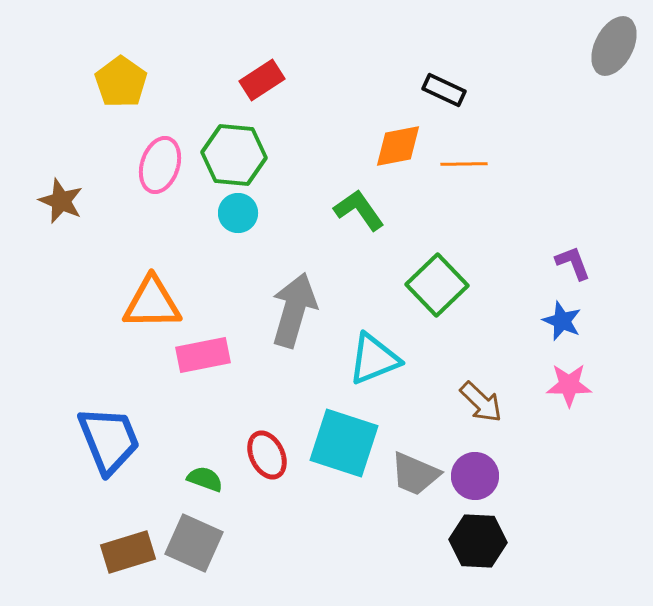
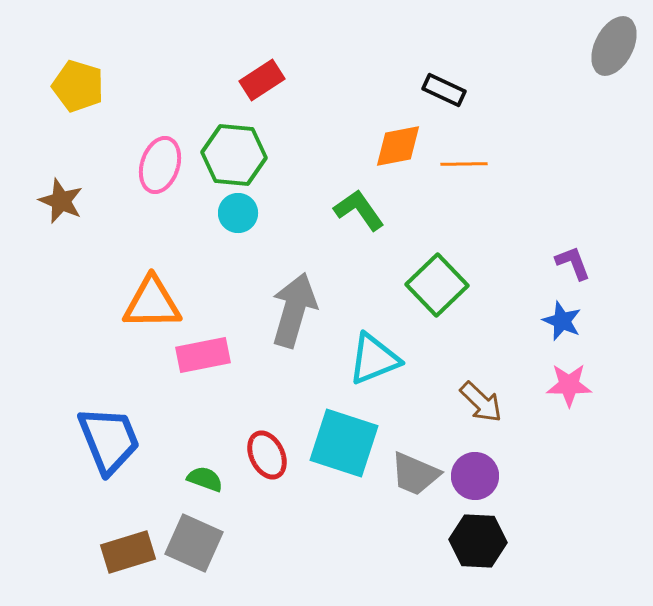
yellow pentagon: moved 43 px left, 4 px down; rotated 18 degrees counterclockwise
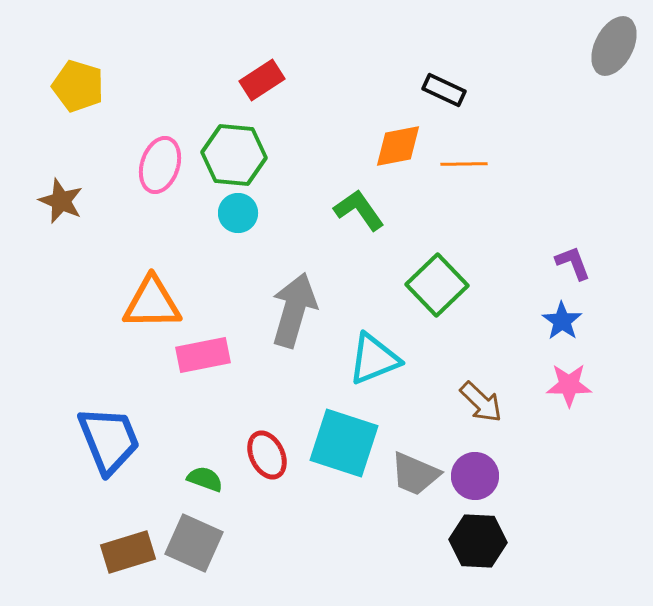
blue star: rotated 12 degrees clockwise
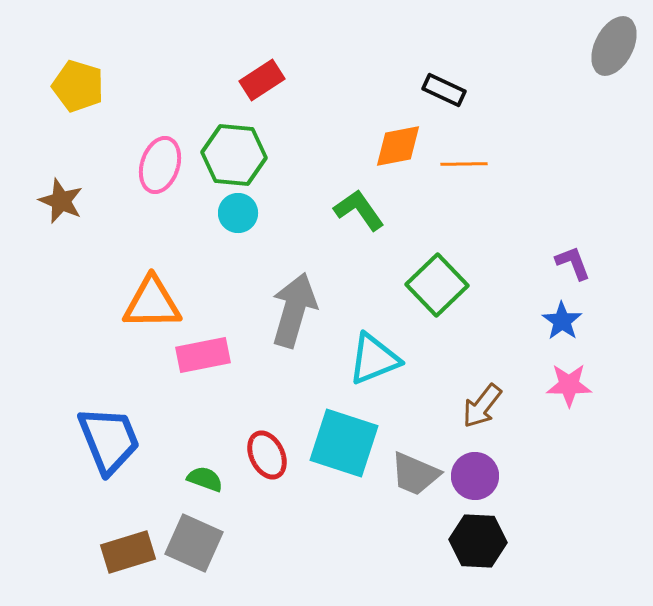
brown arrow: moved 1 px right, 4 px down; rotated 84 degrees clockwise
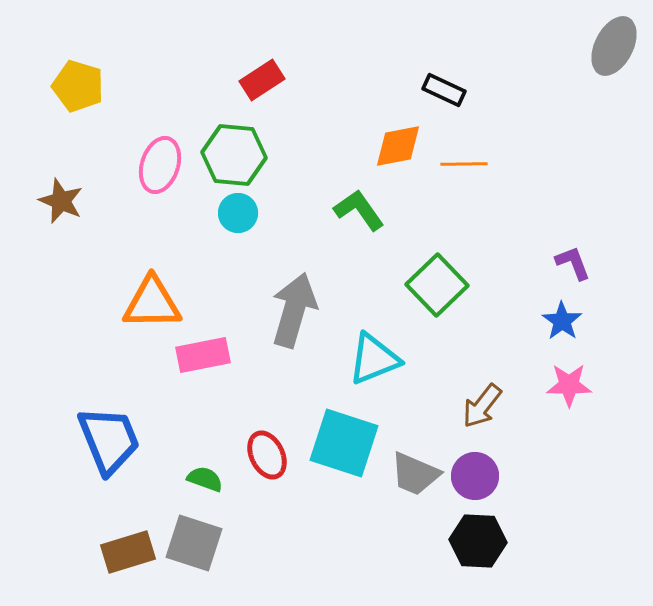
gray square: rotated 6 degrees counterclockwise
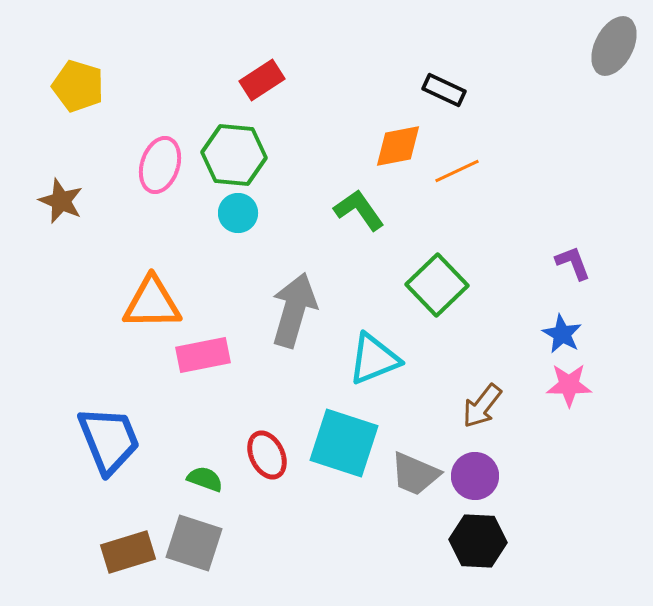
orange line: moved 7 px left, 7 px down; rotated 24 degrees counterclockwise
blue star: moved 13 px down; rotated 6 degrees counterclockwise
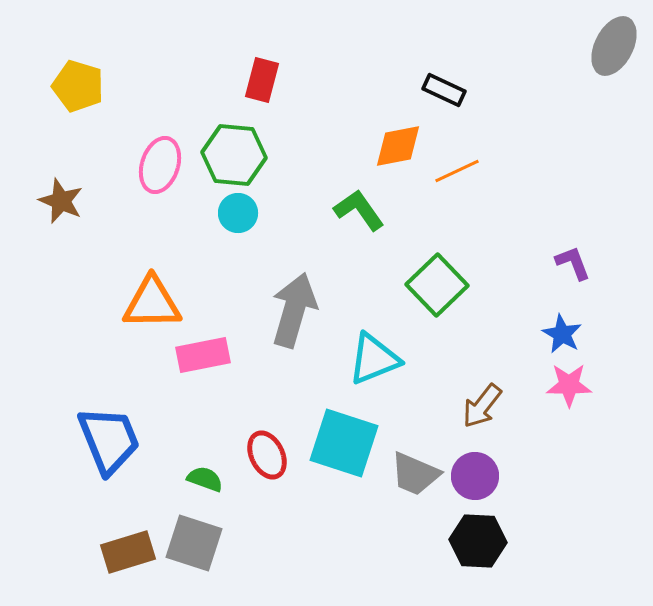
red rectangle: rotated 42 degrees counterclockwise
